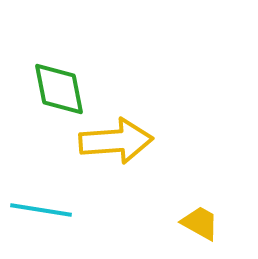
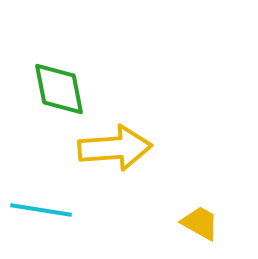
yellow arrow: moved 1 px left, 7 px down
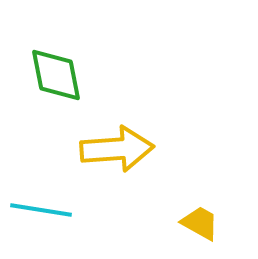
green diamond: moved 3 px left, 14 px up
yellow arrow: moved 2 px right, 1 px down
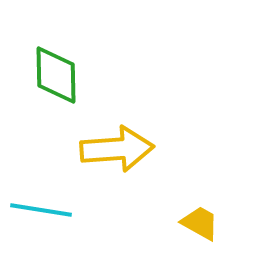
green diamond: rotated 10 degrees clockwise
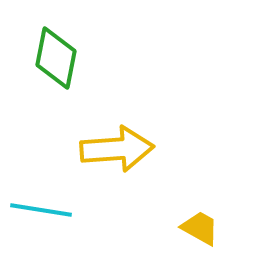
green diamond: moved 17 px up; rotated 12 degrees clockwise
yellow trapezoid: moved 5 px down
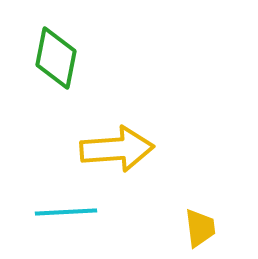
cyan line: moved 25 px right, 2 px down; rotated 12 degrees counterclockwise
yellow trapezoid: rotated 54 degrees clockwise
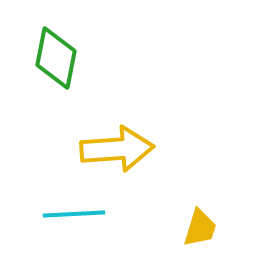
cyan line: moved 8 px right, 2 px down
yellow trapezoid: rotated 24 degrees clockwise
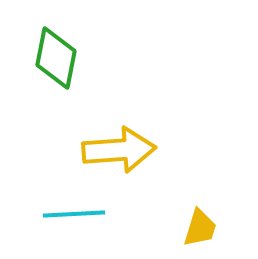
yellow arrow: moved 2 px right, 1 px down
